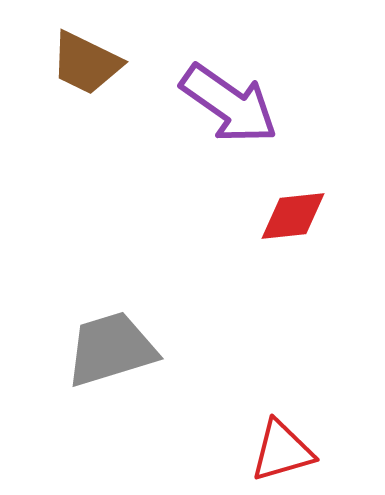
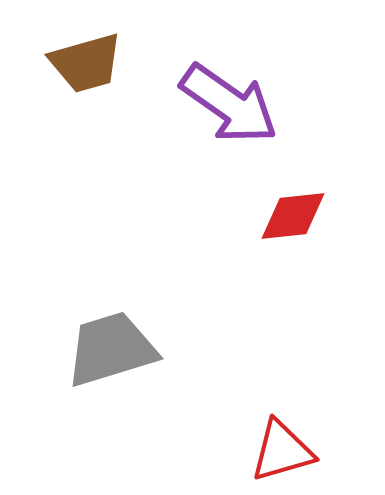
brown trapezoid: rotated 42 degrees counterclockwise
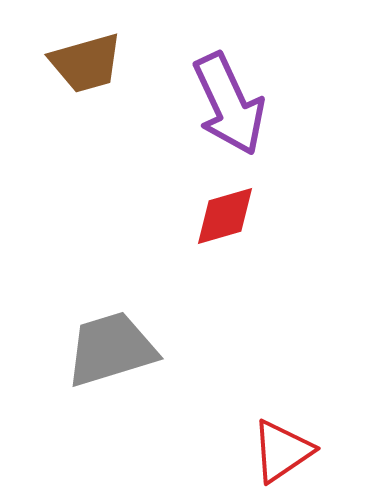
purple arrow: rotated 30 degrees clockwise
red diamond: moved 68 px left; rotated 10 degrees counterclockwise
red triangle: rotated 18 degrees counterclockwise
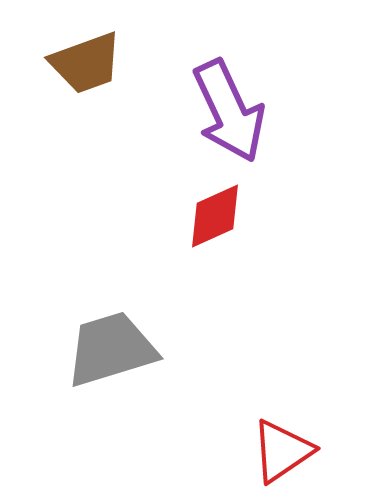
brown trapezoid: rotated 4 degrees counterclockwise
purple arrow: moved 7 px down
red diamond: moved 10 px left; rotated 8 degrees counterclockwise
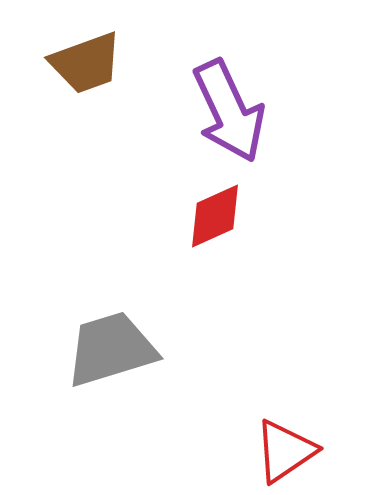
red triangle: moved 3 px right
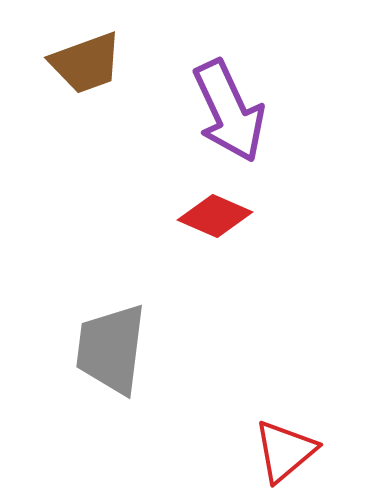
red diamond: rotated 48 degrees clockwise
gray trapezoid: rotated 66 degrees counterclockwise
red triangle: rotated 6 degrees counterclockwise
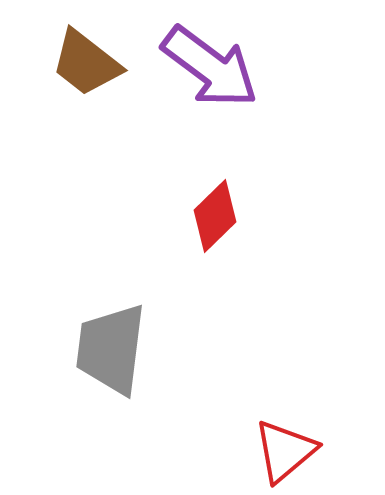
brown trapezoid: rotated 58 degrees clockwise
purple arrow: moved 19 px left, 44 px up; rotated 28 degrees counterclockwise
red diamond: rotated 68 degrees counterclockwise
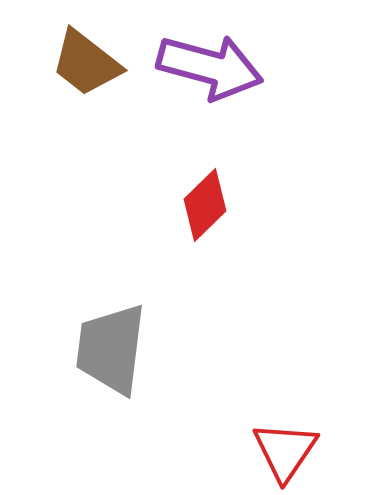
purple arrow: rotated 22 degrees counterclockwise
red diamond: moved 10 px left, 11 px up
red triangle: rotated 16 degrees counterclockwise
